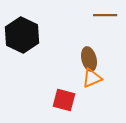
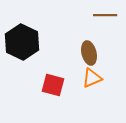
black hexagon: moved 7 px down
brown ellipse: moved 6 px up
red square: moved 11 px left, 15 px up
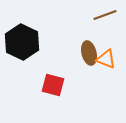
brown line: rotated 20 degrees counterclockwise
orange triangle: moved 14 px right, 19 px up; rotated 45 degrees clockwise
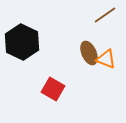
brown line: rotated 15 degrees counterclockwise
brown ellipse: rotated 10 degrees counterclockwise
red square: moved 4 px down; rotated 15 degrees clockwise
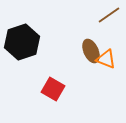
brown line: moved 4 px right
black hexagon: rotated 16 degrees clockwise
brown ellipse: moved 2 px right, 2 px up
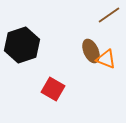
black hexagon: moved 3 px down
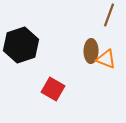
brown line: rotated 35 degrees counterclockwise
black hexagon: moved 1 px left
brown ellipse: rotated 25 degrees clockwise
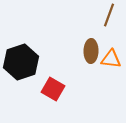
black hexagon: moved 17 px down
orange triangle: moved 5 px right; rotated 15 degrees counterclockwise
